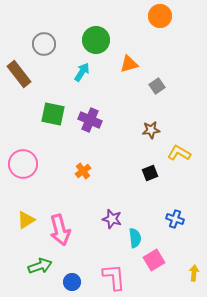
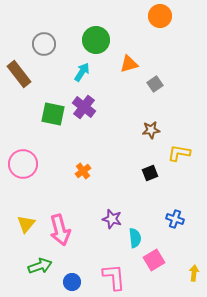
gray square: moved 2 px left, 2 px up
purple cross: moved 6 px left, 13 px up; rotated 15 degrees clockwise
yellow L-shape: rotated 20 degrees counterclockwise
yellow triangle: moved 4 px down; rotated 18 degrees counterclockwise
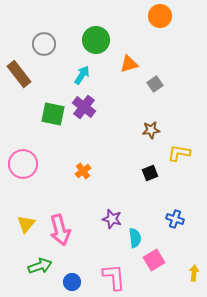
cyan arrow: moved 3 px down
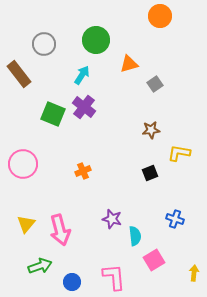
green square: rotated 10 degrees clockwise
orange cross: rotated 14 degrees clockwise
cyan semicircle: moved 2 px up
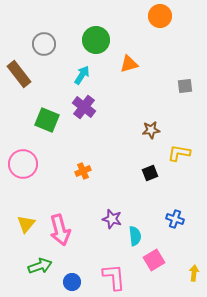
gray square: moved 30 px right, 2 px down; rotated 28 degrees clockwise
green square: moved 6 px left, 6 px down
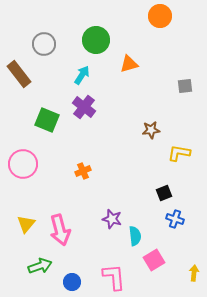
black square: moved 14 px right, 20 px down
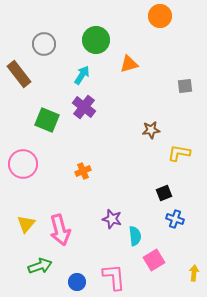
blue circle: moved 5 px right
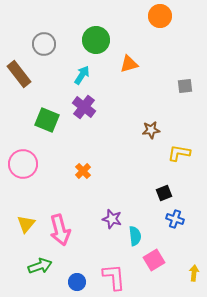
orange cross: rotated 21 degrees counterclockwise
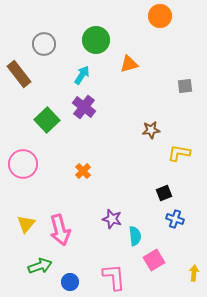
green square: rotated 25 degrees clockwise
blue circle: moved 7 px left
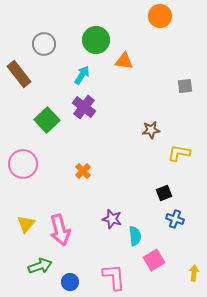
orange triangle: moved 5 px left, 3 px up; rotated 24 degrees clockwise
